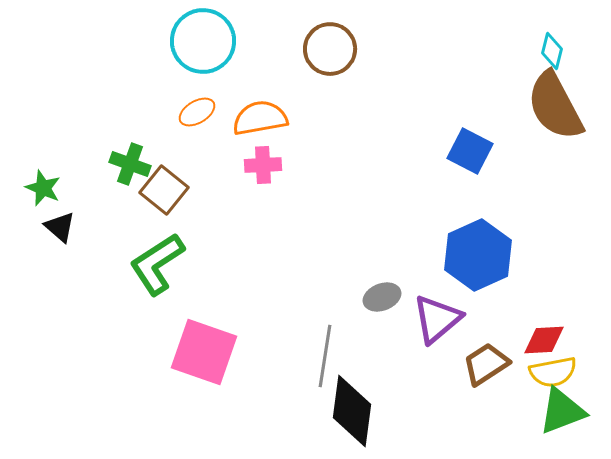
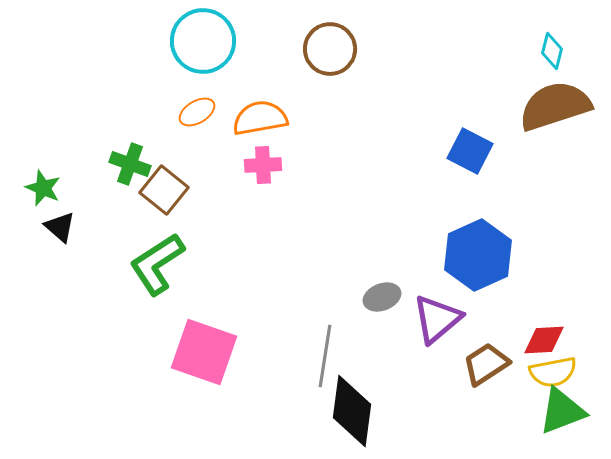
brown semicircle: rotated 100 degrees clockwise
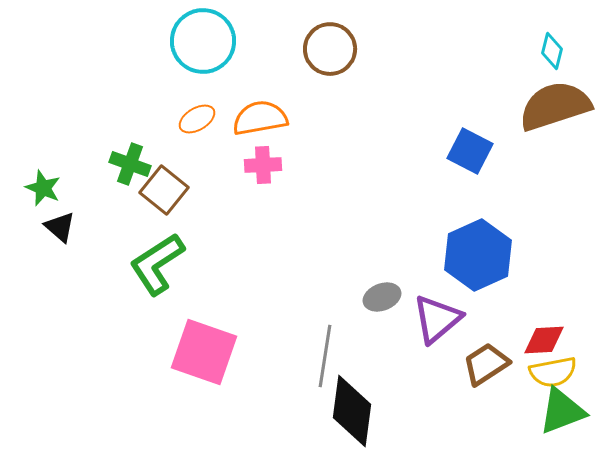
orange ellipse: moved 7 px down
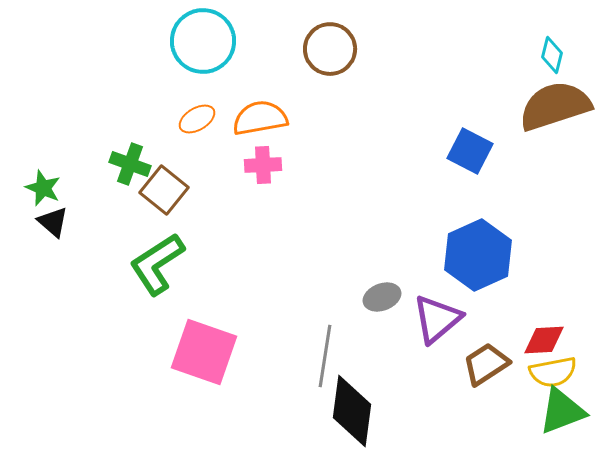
cyan diamond: moved 4 px down
black triangle: moved 7 px left, 5 px up
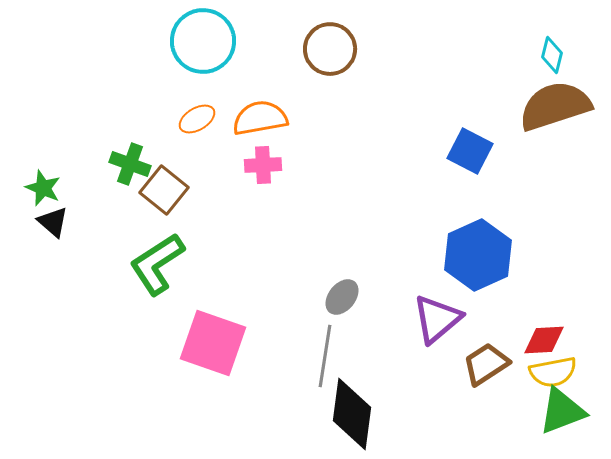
gray ellipse: moved 40 px left; rotated 30 degrees counterclockwise
pink square: moved 9 px right, 9 px up
black diamond: moved 3 px down
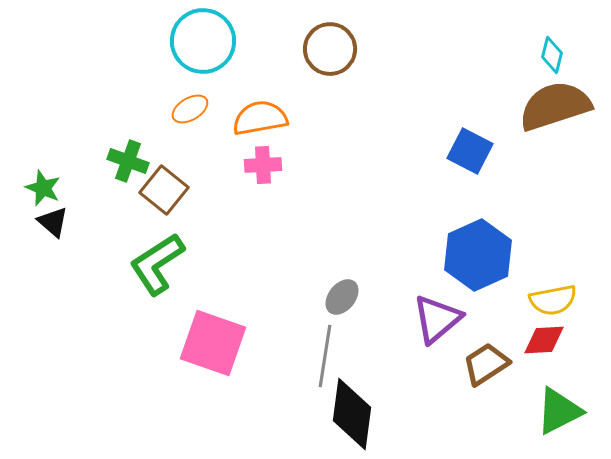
orange ellipse: moved 7 px left, 10 px up
green cross: moved 2 px left, 3 px up
yellow semicircle: moved 72 px up
green triangle: moved 3 px left; rotated 6 degrees counterclockwise
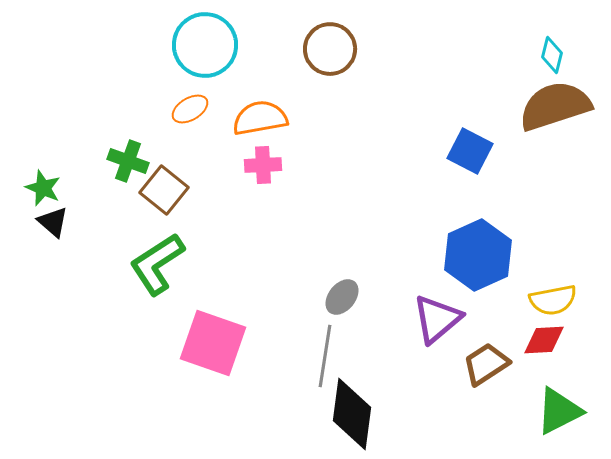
cyan circle: moved 2 px right, 4 px down
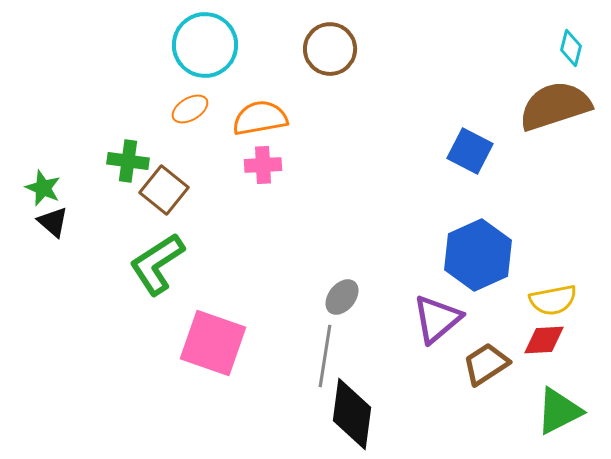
cyan diamond: moved 19 px right, 7 px up
green cross: rotated 12 degrees counterclockwise
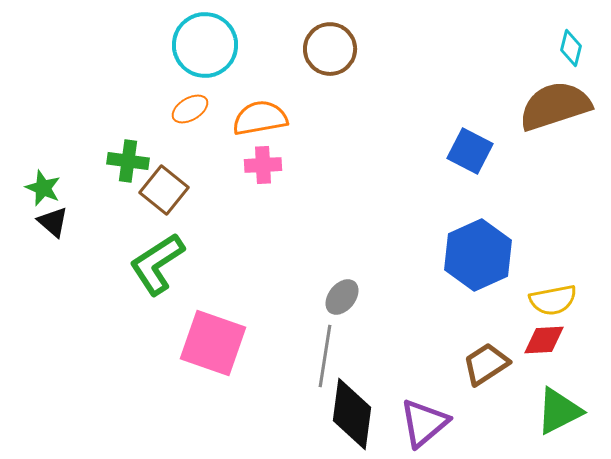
purple triangle: moved 13 px left, 104 px down
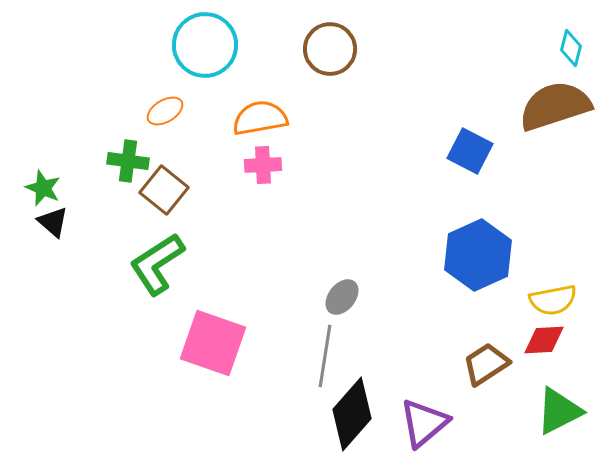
orange ellipse: moved 25 px left, 2 px down
black diamond: rotated 34 degrees clockwise
